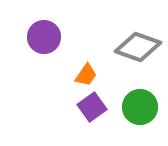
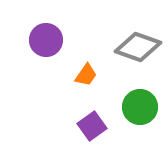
purple circle: moved 2 px right, 3 px down
purple square: moved 19 px down
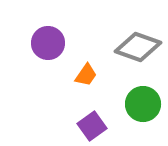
purple circle: moved 2 px right, 3 px down
green circle: moved 3 px right, 3 px up
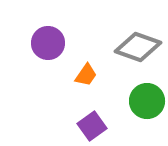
green circle: moved 4 px right, 3 px up
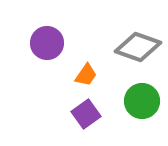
purple circle: moved 1 px left
green circle: moved 5 px left
purple square: moved 6 px left, 12 px up
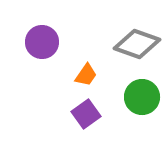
purple circle: moved 5 px left, 1 px up
gray diamond: moved 1 px left, 3 px up
green circle: moved 4 px up
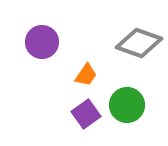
gray diamond: moved 2 px right, 1 px up
green circle: moved 15 px left, 8 px down
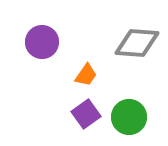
gray diamond: moved 2 px left; rotated 15 degrees counterclockwise
green circle: moved 2 px right, 12 px down
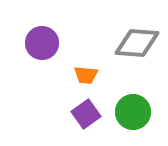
purple circle: moved 1 px down
orange trapezoid: rotated 60 degrees clockwise
green circle: moved 4 px right, 5 px up
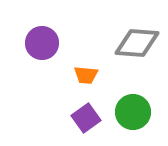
purple square: moved 4 px down
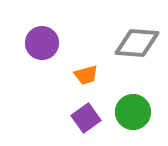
orange trapezoid: rotated 20 degrees counterclockwise
